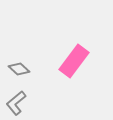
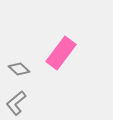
pink rectangle: moved 13 px left, 8 px up
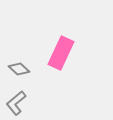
pink rectangle: rotated 12 degrees counterclockwise
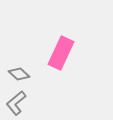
gray diamond: moved 5 px down
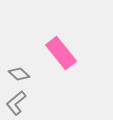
pink rectangle: rotated 64 degrees counterclockwise
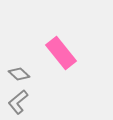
gray L-shape: moved 2 px right, 1 px up
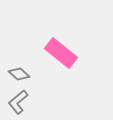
pink rectangle: rotated 12 degrees counterclockwise
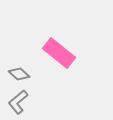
pink rectangle: moved 2 px left
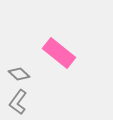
gray L-shape: rotated 15 degrees counterclockwise
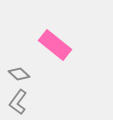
pink rectangle: moved 4 px left, 8 px up
